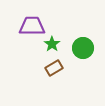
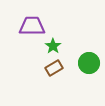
green star: moved 1 px right, 2 px down
green circle: moved 6 px right, 15 px down
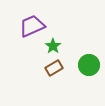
purple trapezoid: rotated 24 degrees counterclockwise
green circle: moved 2 px down
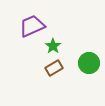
green circle: moved 2 px up
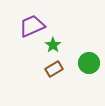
green star: moved 1 px up
brown rectangle: moved 1 px down
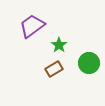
purple trapezoid: rotated 12 degrees counterclockwise
green star: moved 6 px right
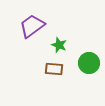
green star: rotated 14 degrees counterclockwise
brown rectangle: rotated 36 degrees clockwise
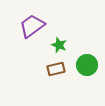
green circle: moved 2 px left, 2 px down
brown rectangle: moved 2 px right; rotated 18 degrees counterclockwise
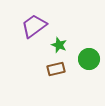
purple trapezoid: moved 2 px right
green circle: moved 2 px right, 6 px up
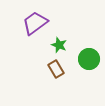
purple trapezoid: moved 1 px right, 3 px up
brown rectangle: rotated 72 degrees clockwise
